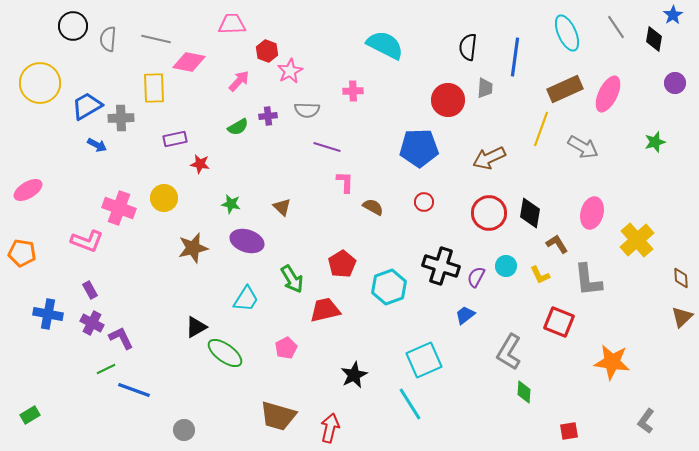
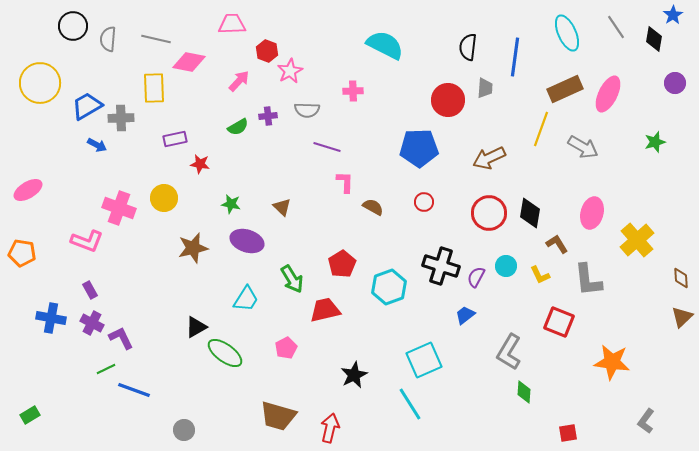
blue cross at (48, 314): moved 3 px right, 4 px down
red square at (569, 431): moved 1 px left, 2 px down
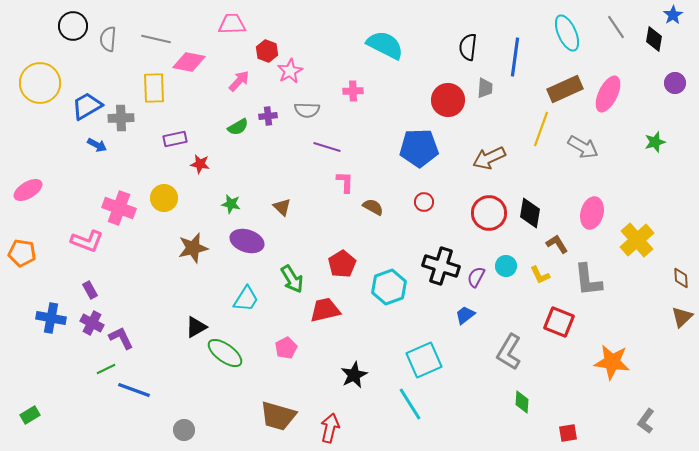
green diamond at (524, 392): moved 2 px left, 10 px down
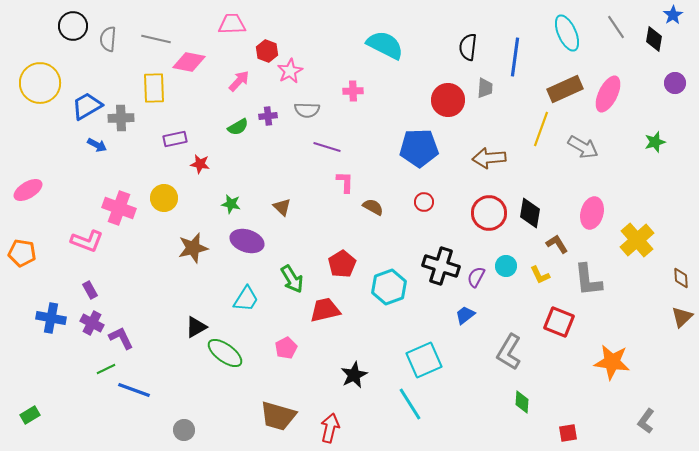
brown arrow at (489, 158): rotated 20 degrees clockwise
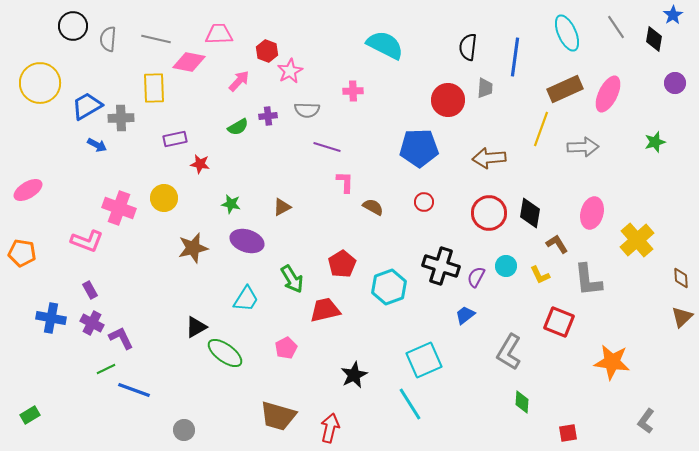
pink trapezoid at (232, 24): moved 13 px left, 10 px down
gray arrow at (583, 147): rotated 32 degrees counterclockwise
brown triangle at (282, 207): rotated 48 degrees clockwise
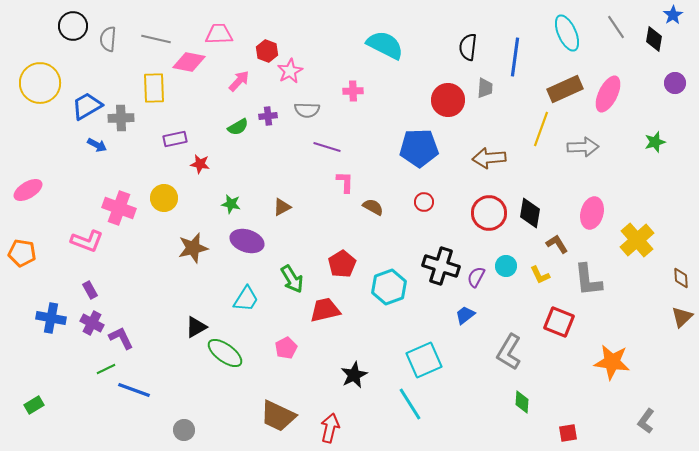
green rectangle at (30, 415): moved 4 px right, 10 px up
brown trapezoid at (278, 416): rotated 9 degrees clockwise
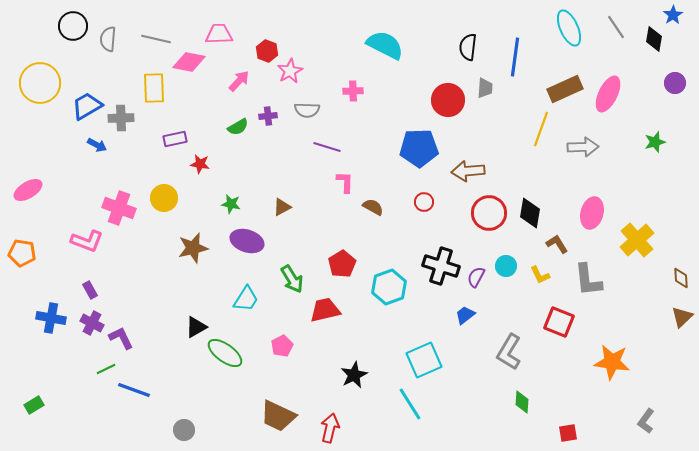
cyan ellipse at (567, 33): moved 2 px right, 5 px up
brown arrow at (489, 158): moved 21 px left, 13 px down
pink pentagon at (286, 348): moved 4 px left, 2 px up
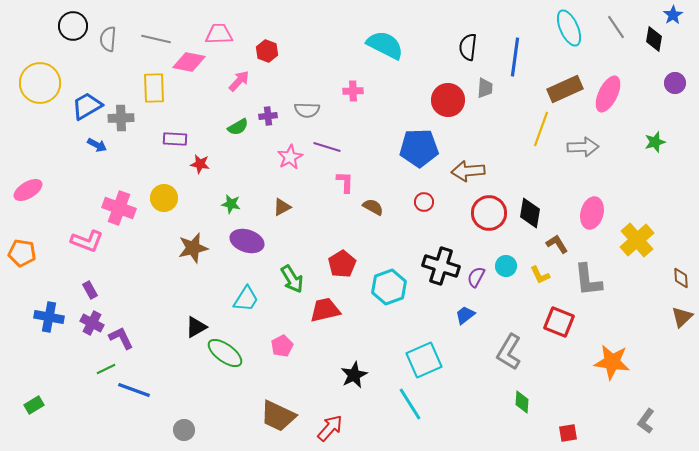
pink star at (290, 71): moved 86 px down
purple rectangle at (175, 139): rotated 15 degrees clockwise
blue cross at (51, 318): moved 2 px left, 1 px up
red arrow at (330, 428): rotated 28 degrees clockwise
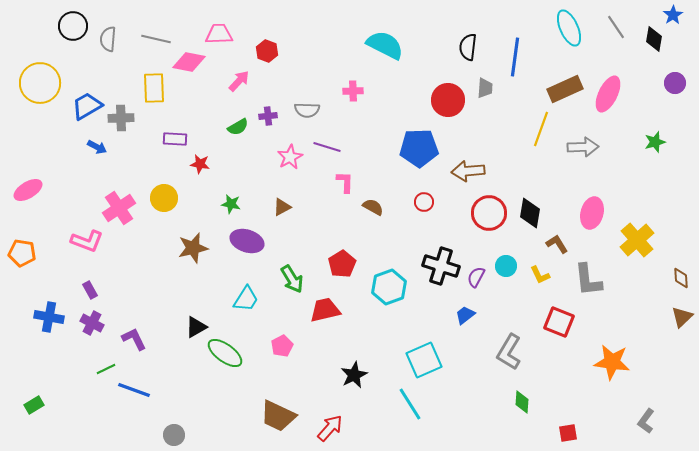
blue arrow at (97, 145): moved 2 px down
pink cross at (119, 208): rotated 36 degrees clockwise
purple L-shape at (121, 338): moved 13 px right, 1 px down
gray circle at (184, 430): moved 10 px left, 5 px down
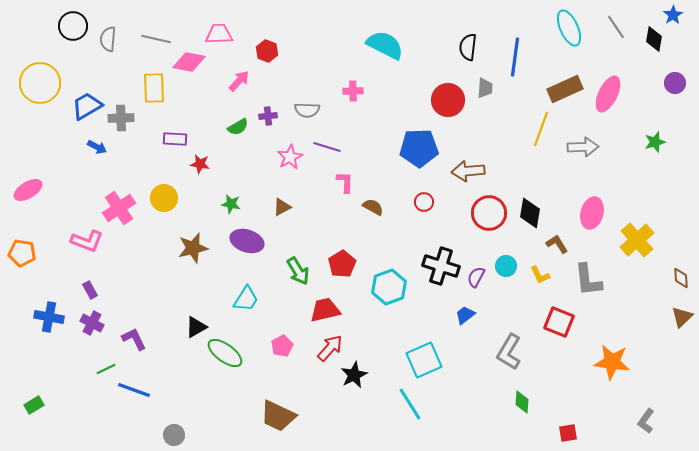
green arrow at (292, 279): moved 6 px right, 8 px up
red arrow at (330, 428): moved 80 px up
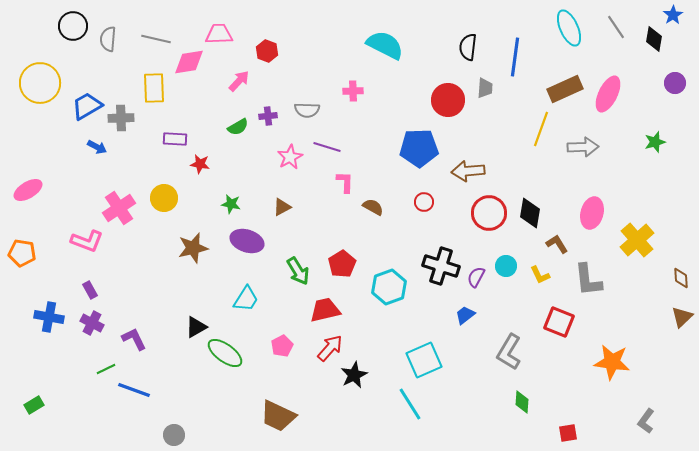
pink diamond at (189, 62): rotated 20 degrees counterclockwise
